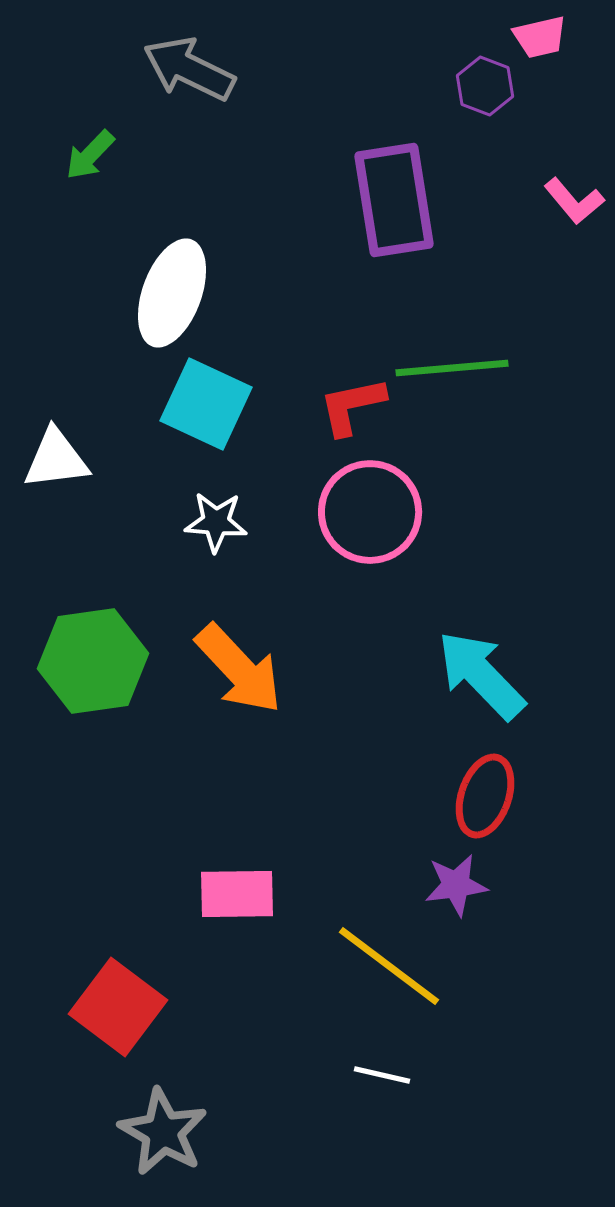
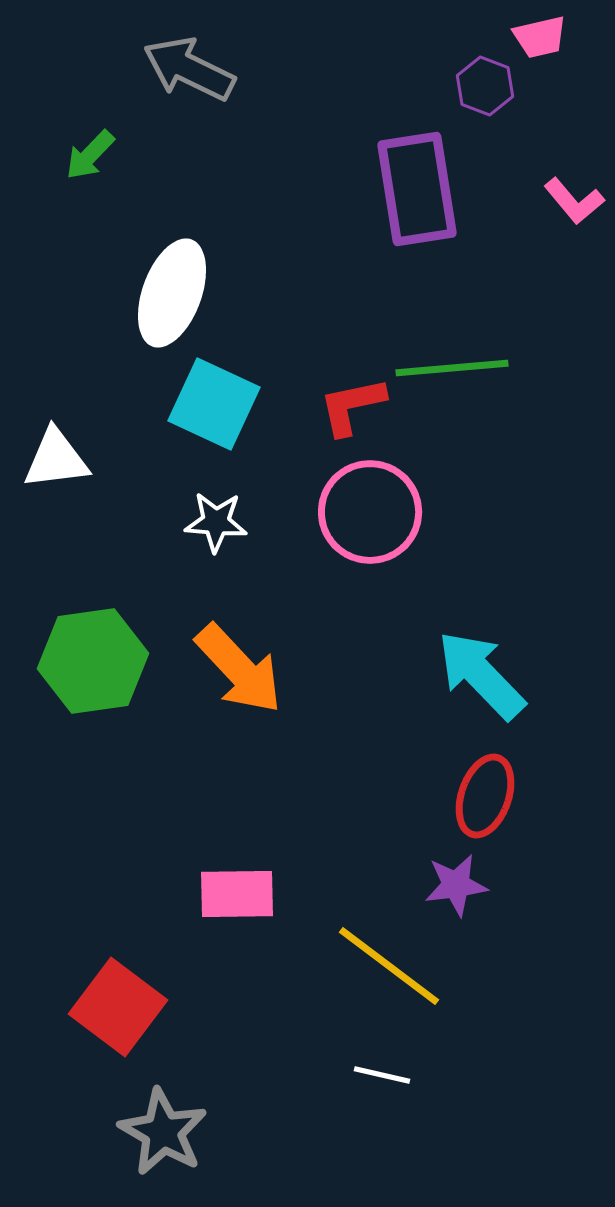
purple rectangle: moved 23 px right, 11 px up
cyan square: moved 8 px right
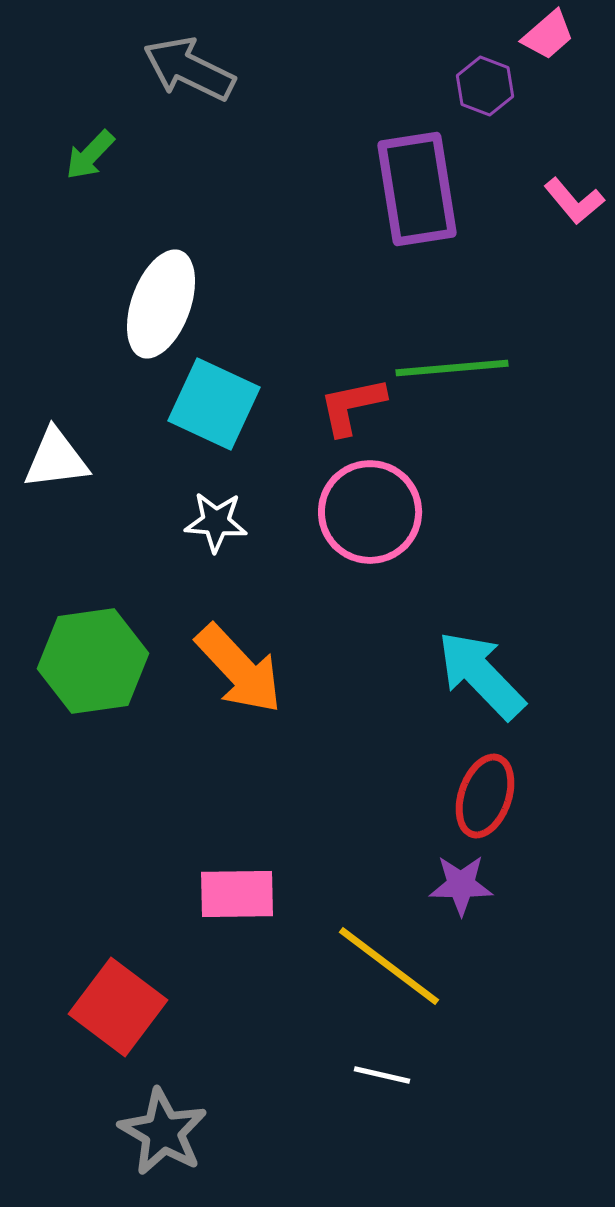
pink trapezoid: moved 8 px right, 2 px up; rotated 28 degrees counterclockwise
white ellipse: moved 11 px left, 11 px down
purple star: moved 5 px right; rotated 8 degrees clockwise
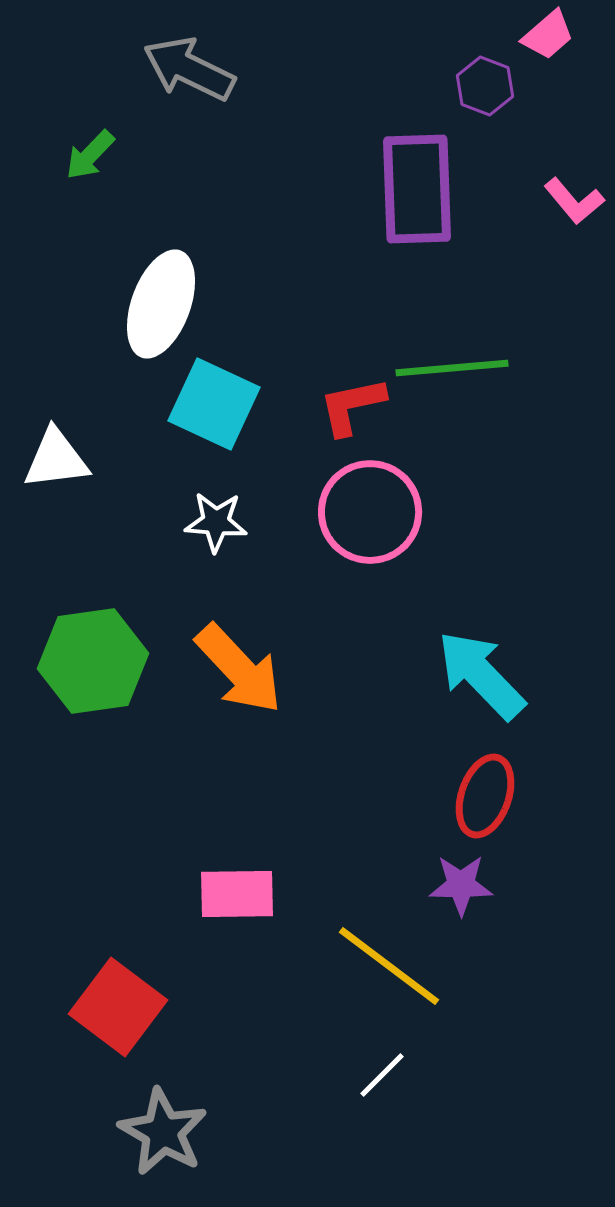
purple rectangle: rotated 7 degrees clockwise
white line: rotated 58 degrees counterclockwise
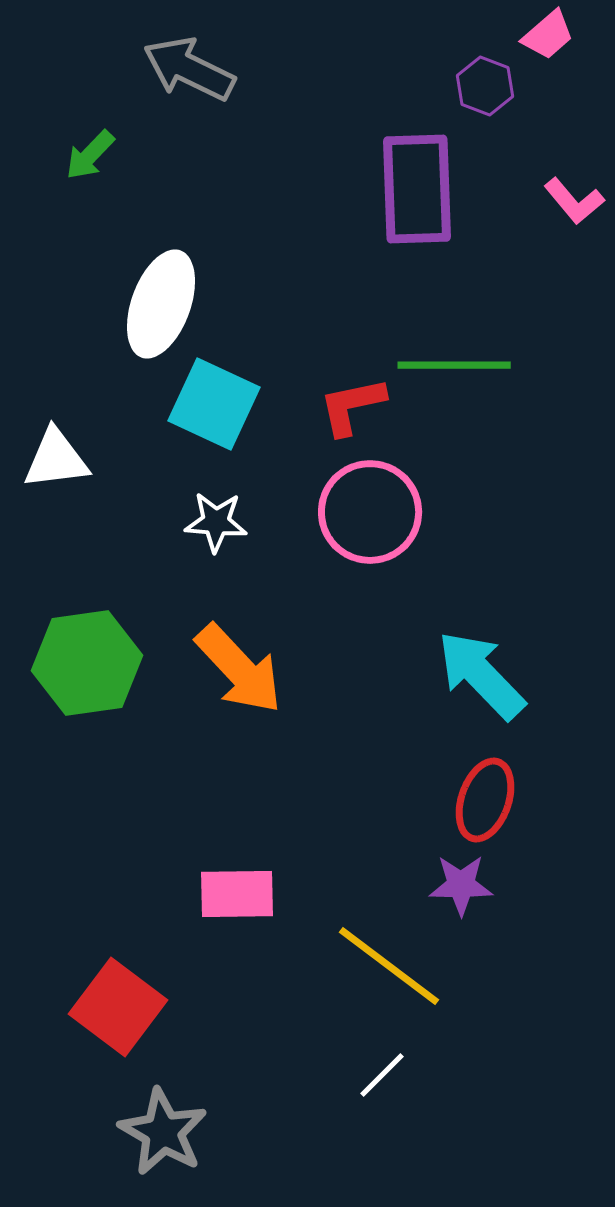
green line: moved 2 px right, 3 px up; rotated 5 degrees clockwise
green hexagon: moved 6 px left, 2 px down
red ellipse: moved 4 px down
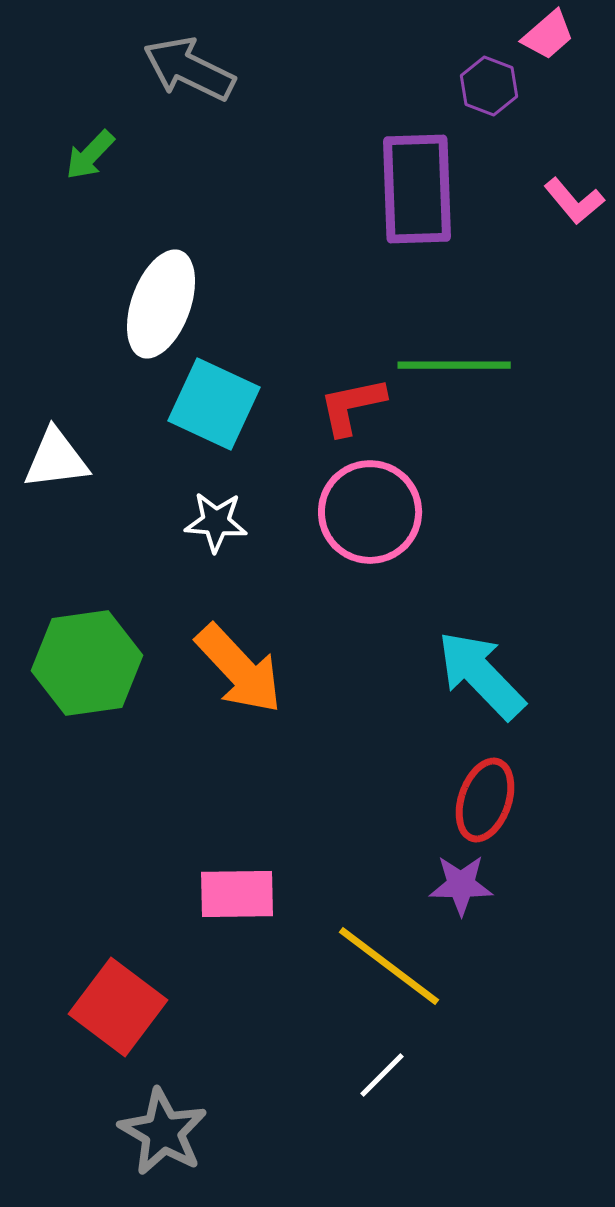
purple hexagon: moved 4 px right
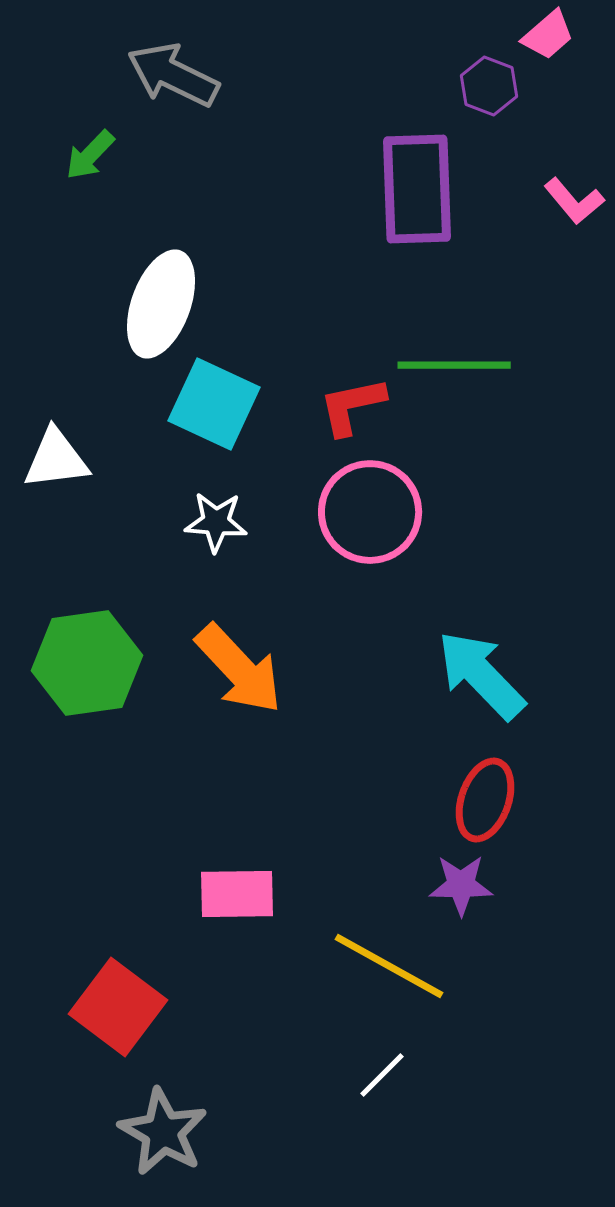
gray arrow: moved 16 px left, 6 px down
yellow line: rotated 8 degrees counterclockwise
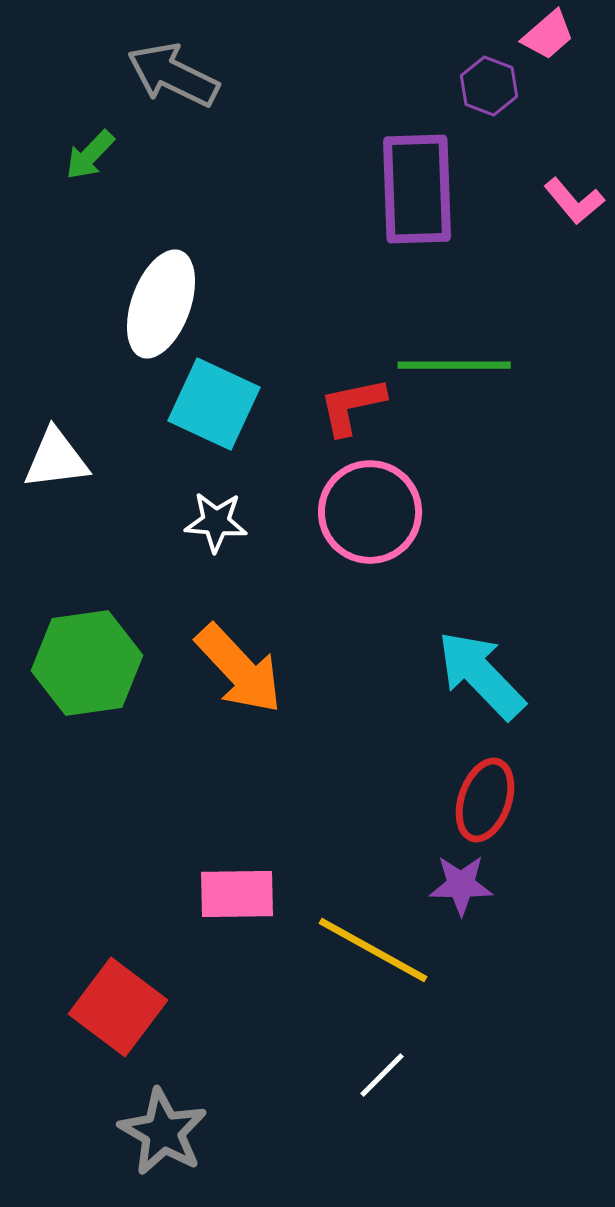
yellow line: moved 16 px left, 16 px up
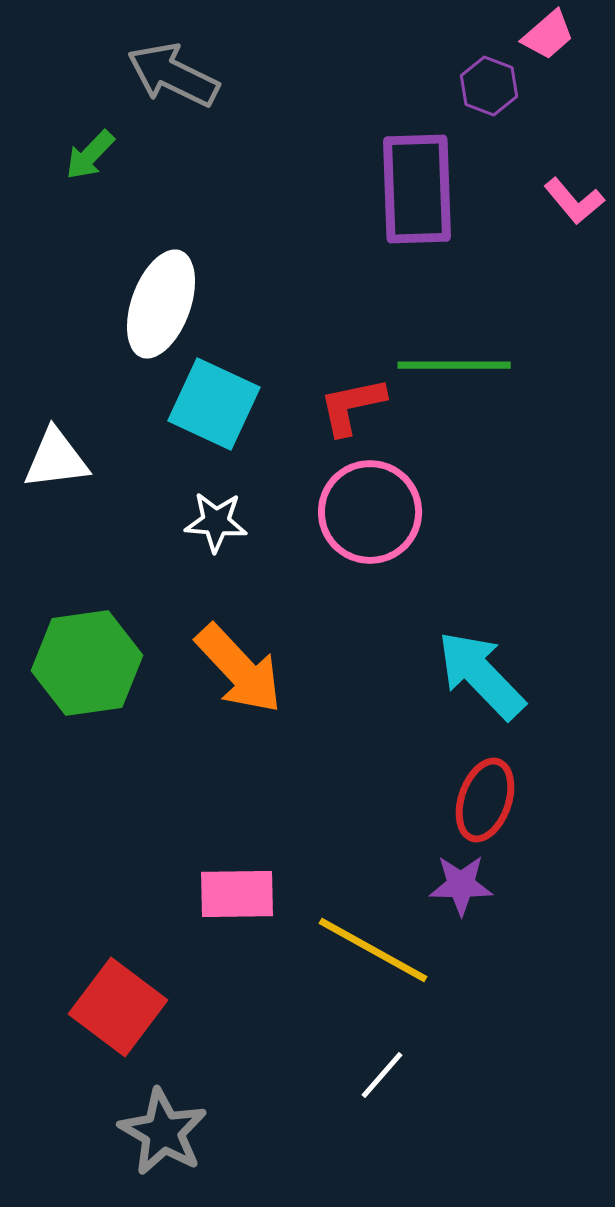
white line: rotated 4 degrees counterclockwise
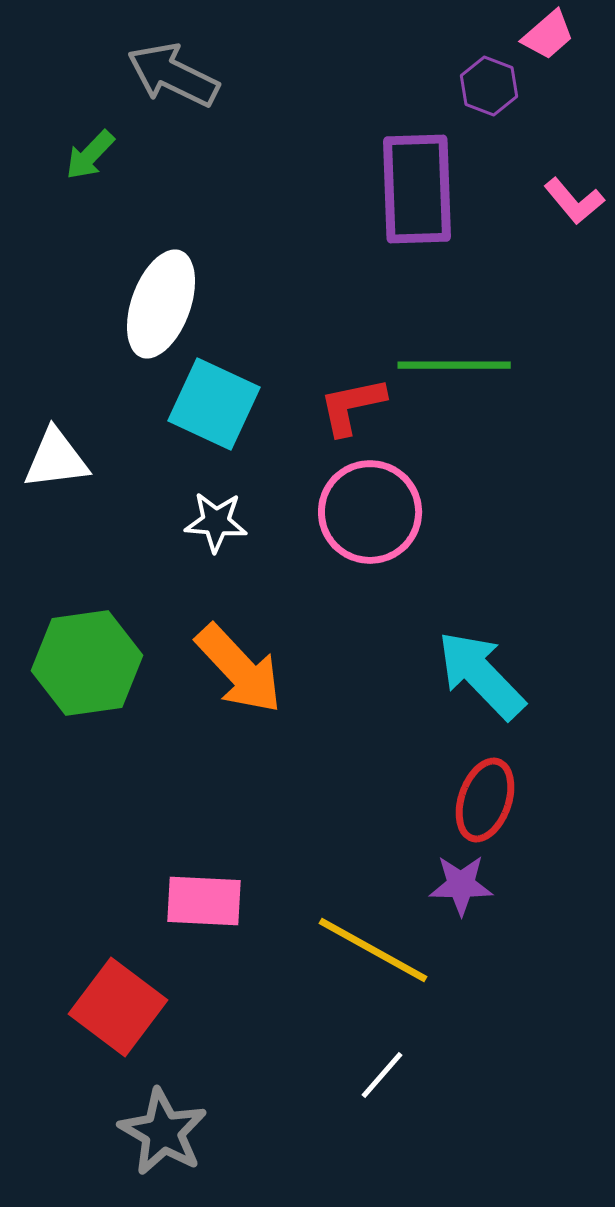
pink rectangle: moved 33 px left, 7 px down; rotated 4 degrees clockwise
